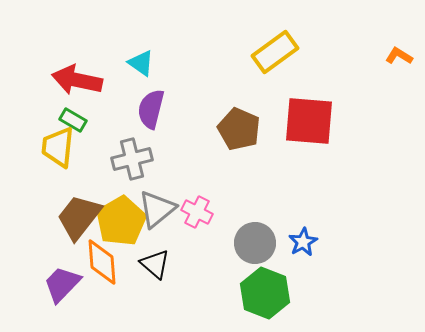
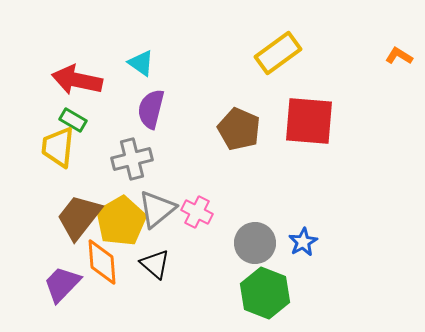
yellow rectangle: moved 3 px right, 1 px down
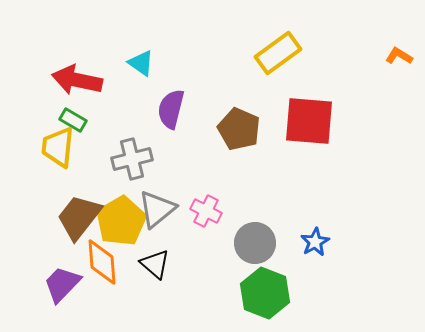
purple semicircle: moved 20 px right
pink cross: moved 9 px right, 1 px up
blue star: moved 12 px right
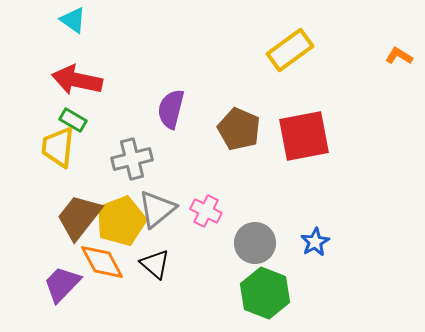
yellow rectangle: moved 12 px right, 3 px up
cyan triangle: moved 68 px left, 43 px up
red square: moved 5 px left, 15 px down; rotated 16 degrees counterclockwise
yellow pentagon: rotated 9 degrees clockwise
orange diamond: rotated 24 degrees counterclockwise
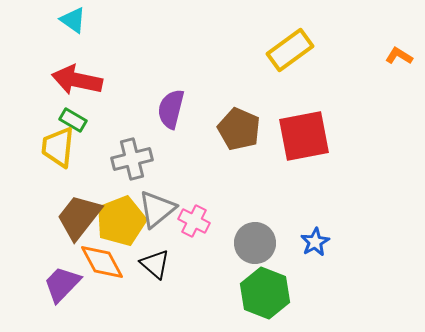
pink cross: moved 12 px left, 10 px down
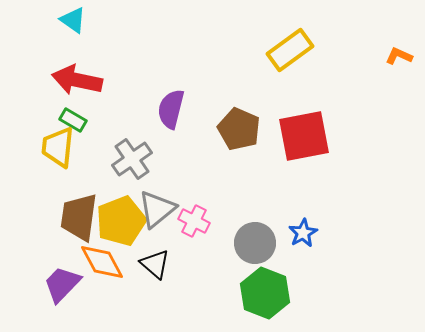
orange L-shape: rotated 8 degrees counterclockwise
gray cross: rotated 21 degrees counterclockwise
brown trapezoid: rotated 30 degrees counterclockwise
blue star: moved 12 px left, 9 px up
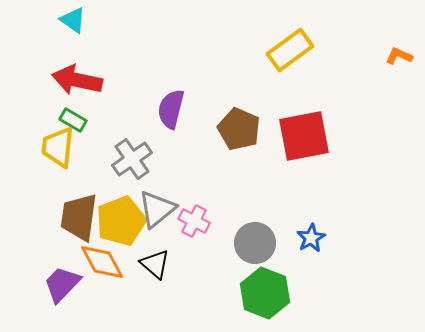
blue star: moved 8 px right, 5 px down
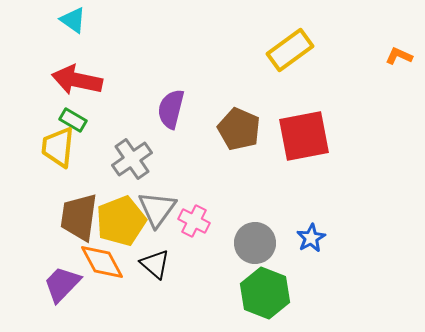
gray triangle: rotated 15 degrees counterclockwise
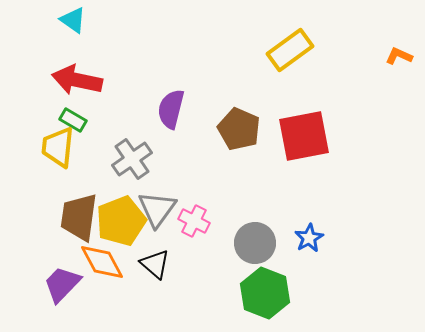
blue star: moved 2 px left
